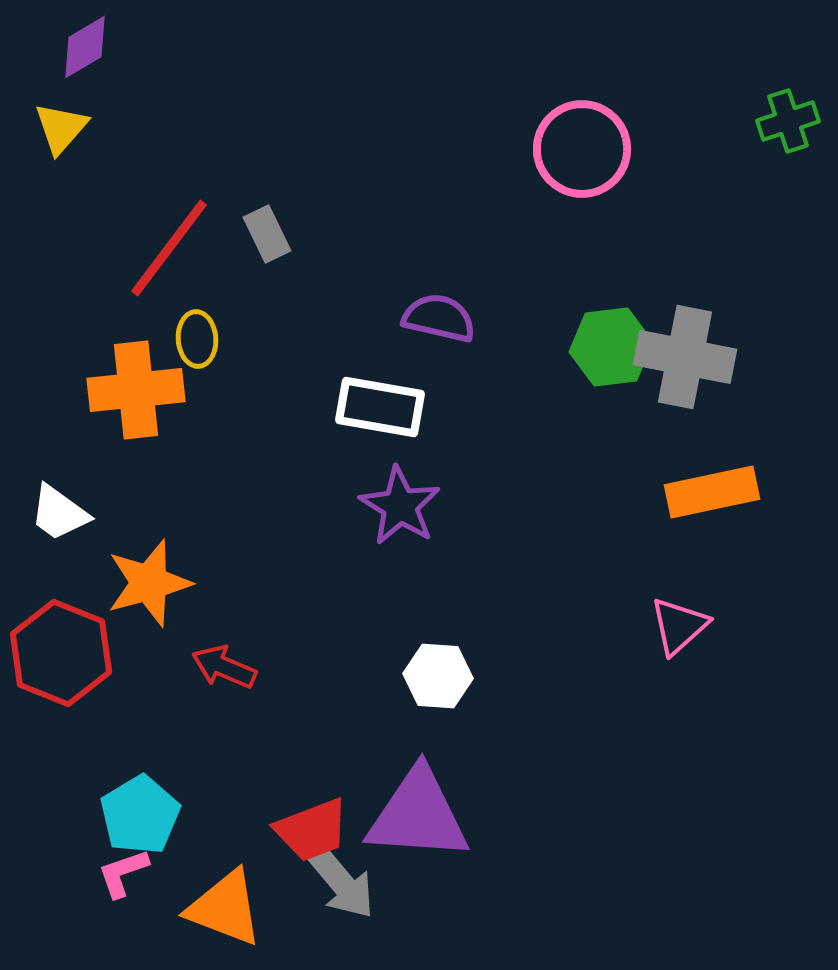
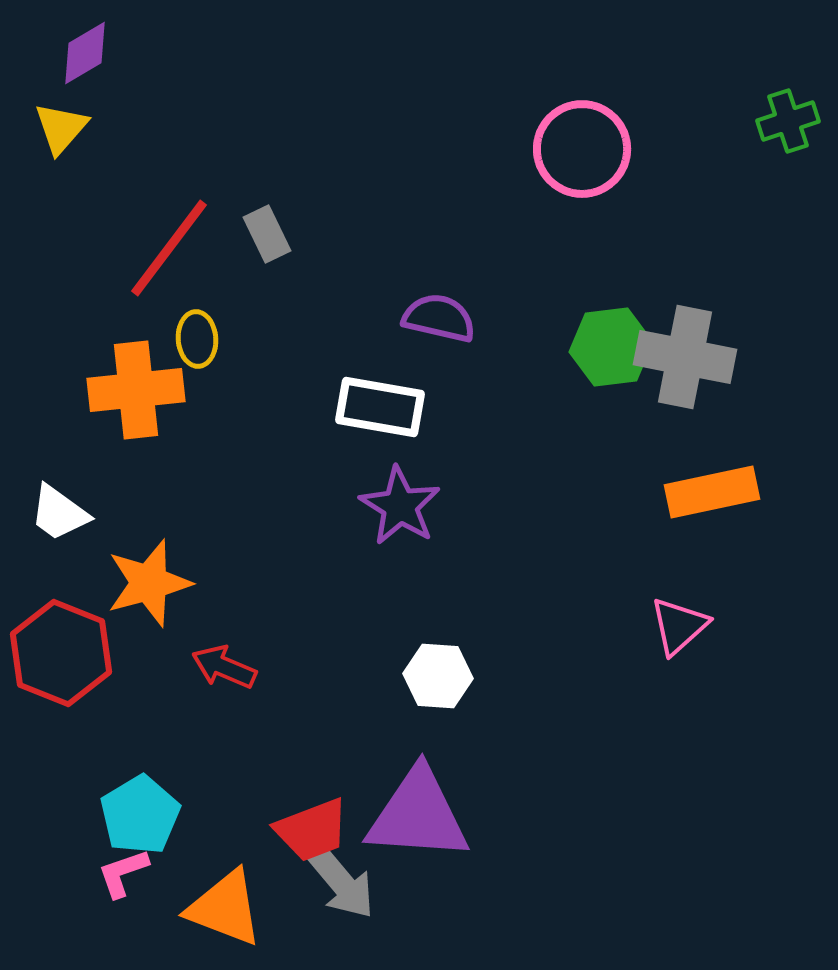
purple diamond: moved 6 px down
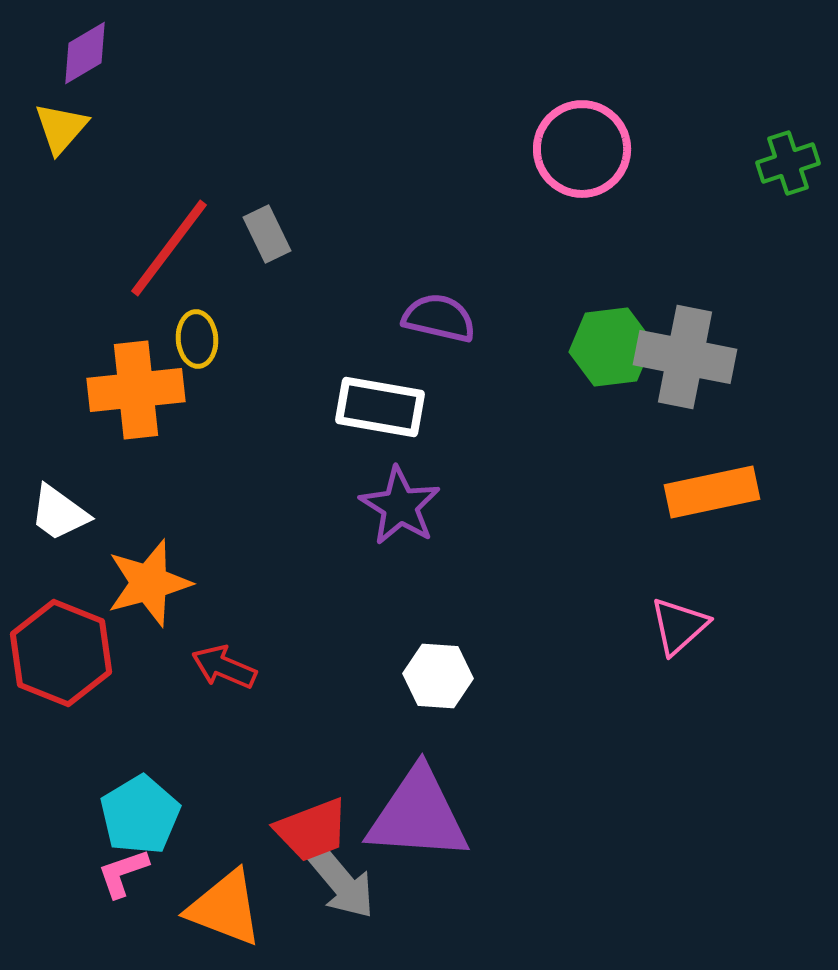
green cross: moved 42 px down
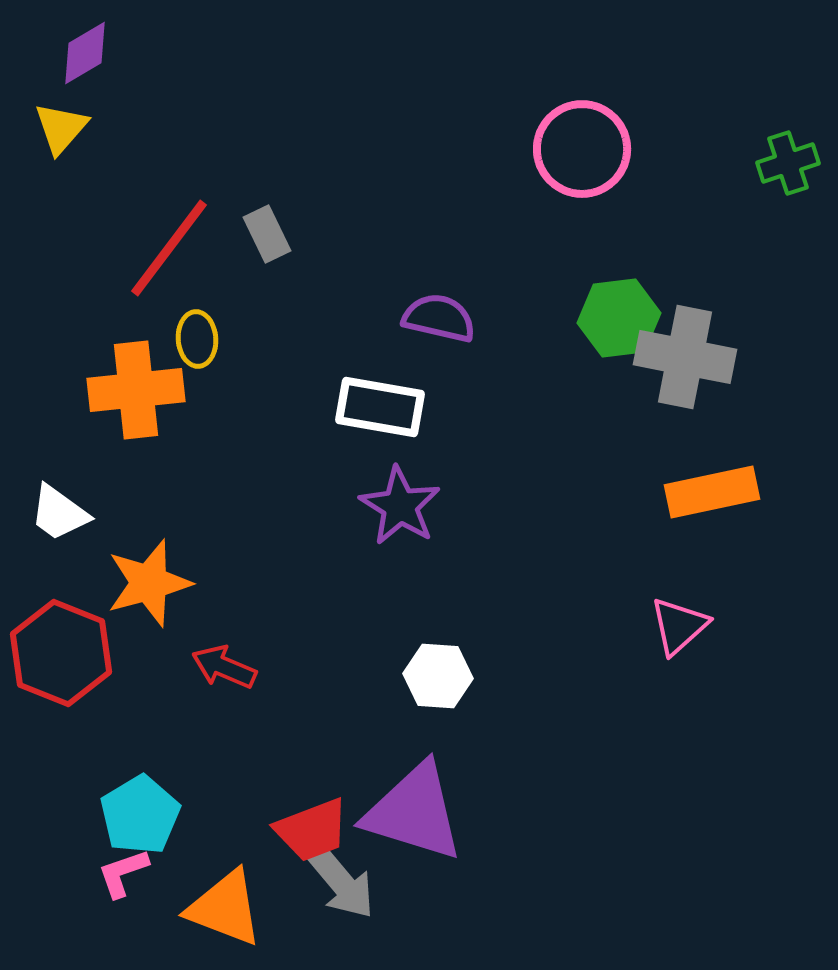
green hexagon: moved 8 px right, 29 px up
purple triangle: moved 4 px left, 3 px up; rotated 13 degrees clockwise
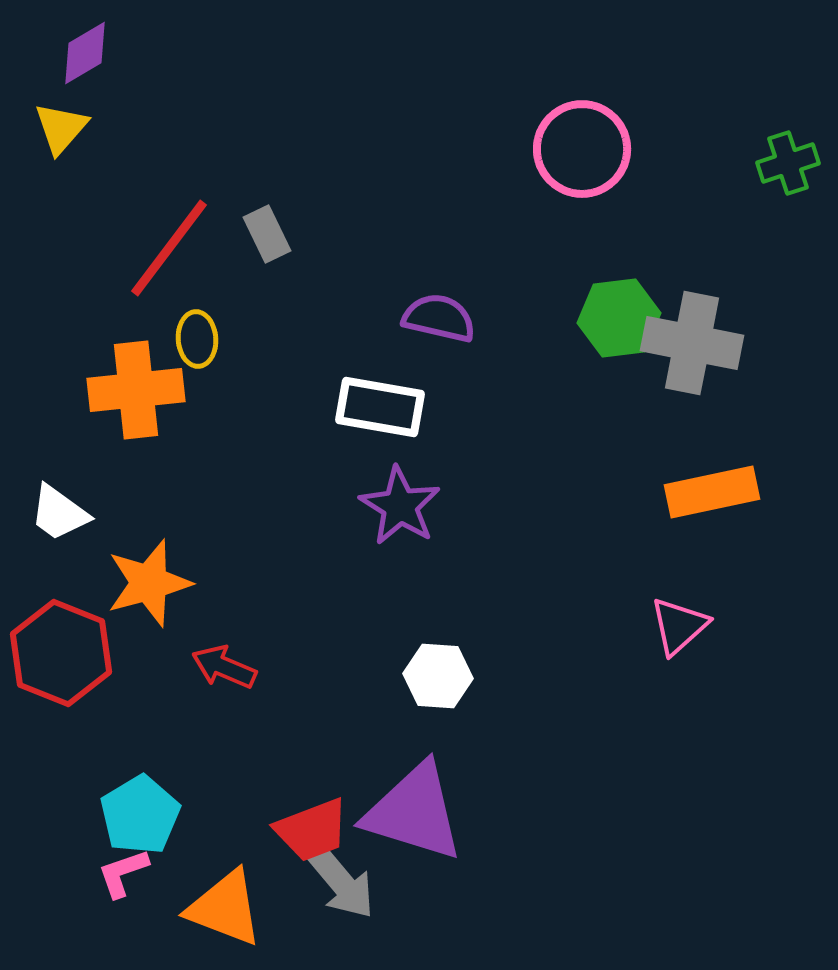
gray cross: moved 7 px right, 14 px up
